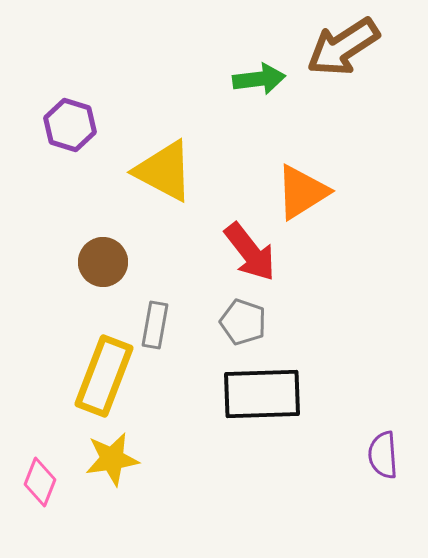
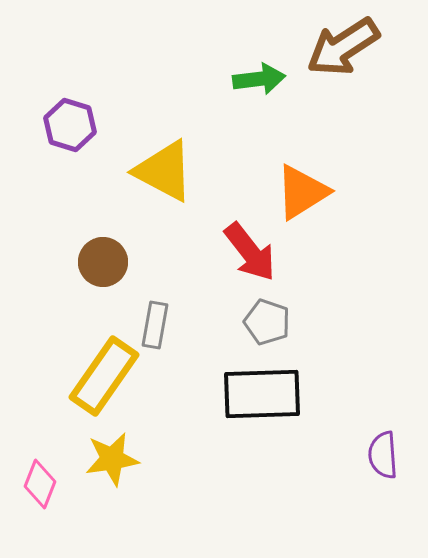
gray pentagon: moved 24 px right
yellow rectangle: rotated 14 degrees clockwise
pink diamond: moved 2 px down
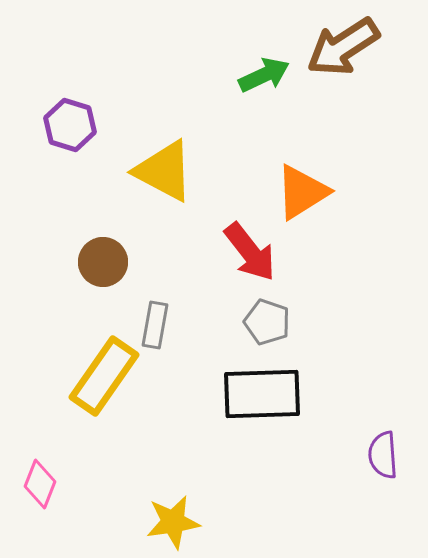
green arrow: moved 5 px right, 4 px up; rotated 18 degrees counterclockwise
yellow star: moved 61 px right, 63 px down
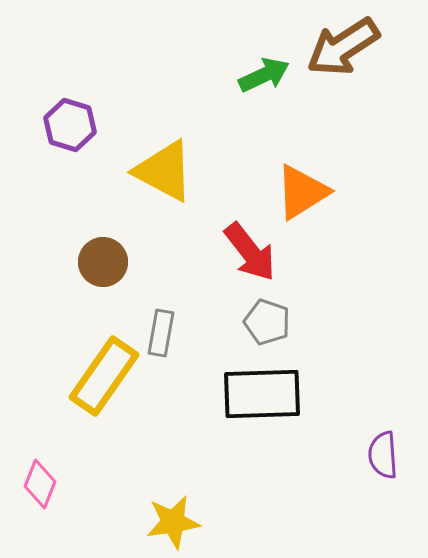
gray rectangle: moved 6 px right, 8 px down
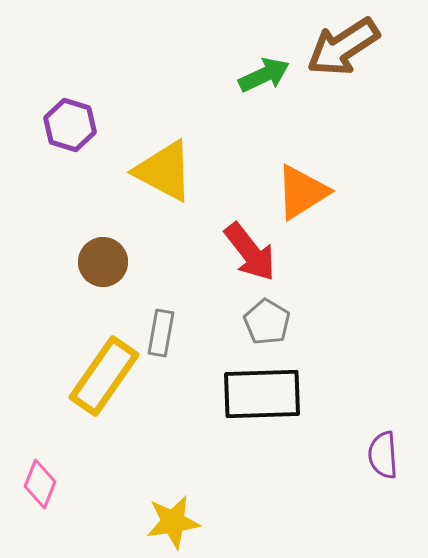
gray pentagon: rotated 12 degrees clockwise
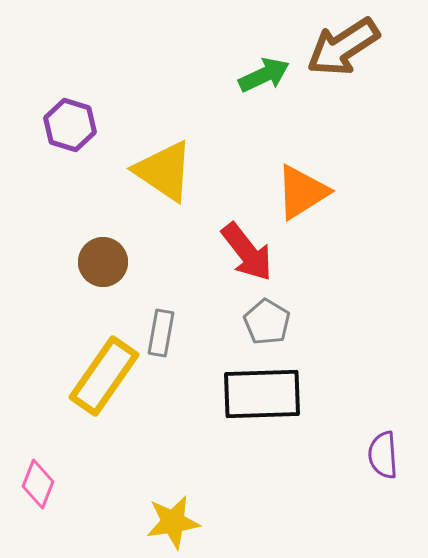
yellow triangle: rotated 6 degrees clockwise
red arrow: moved 3 px left
pink diamond: moved 2 px left
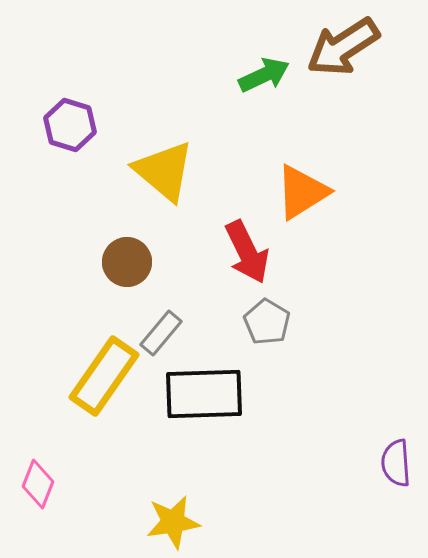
yellow triangle: rotated 6 degrees clockwise
red arrow: rotated 12 degrees clockwise
brown circle: moved 24 px right
gray rectangle: rotated 30 degrees clockwise
black rectangle: moved 58 px left
purple semicircle: moved 13 px right, 8 px down
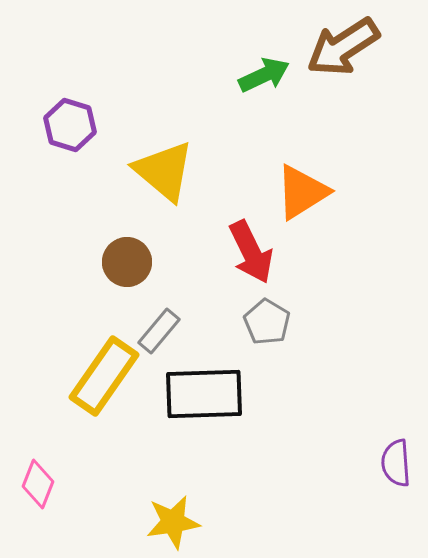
red arrow: moved 4 px right
gray rectangle: moved 2 px left, 2 px up
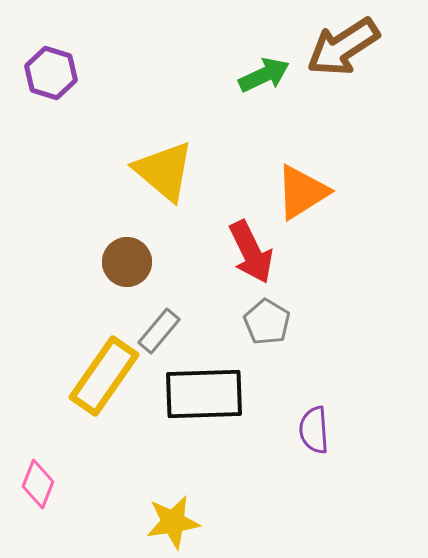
purple hexagon: moved 19 px left, 52 px up
purple semicircle: moved 82 px left, 33 px up
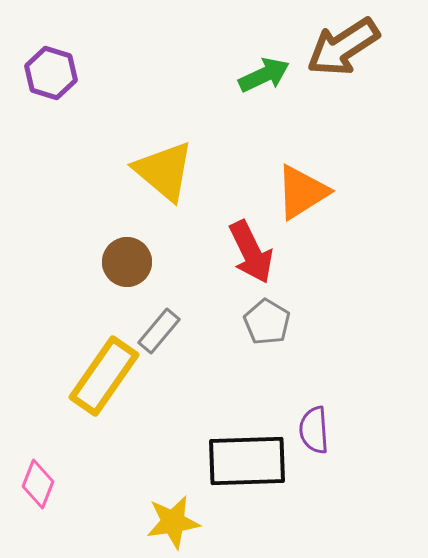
black rectangle: moved 43 px right, 67 px down
